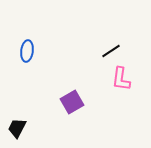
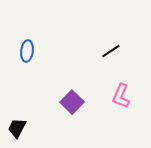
pink L-shape: moved 17 px down; rotated 15 degrees clockwise
purple square: rotated 15 degrees counterclockwise
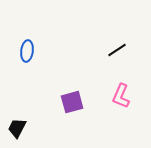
black line: moved 6 px right, 1 px up
purple square: rotated 30 degrees clockwise
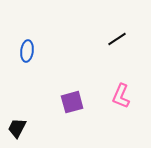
black line: moved 11 px up
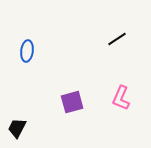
pink L-shape: moved 2 px down
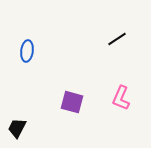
purple square: rotated 30 degrees clockwise
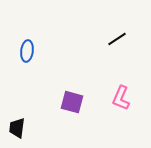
black trapezoid: rotated 20 degrees counterclockwise
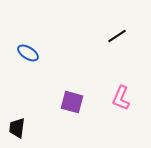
black line: moved 3 px up
blue ellipse: moved 1 px right, 2 px down; rotated 65 degrees counterclockwise
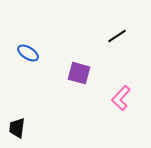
pink L-shape: rotated 20 degrees clockwise
purple square: moved 7 px right, 29 px up
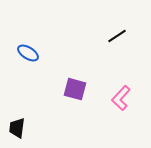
purple square: moved 4 px left, 16 px down
